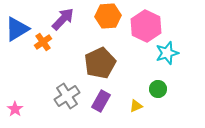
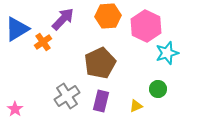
purple rectangle: rotated 15 degrees counterclockwise
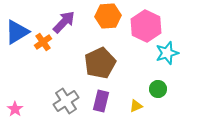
purple arrow: moved 1 px right, 3 px down
blue triangle: moved 3 px down
gray cross: moved 1 px left, 5 px down
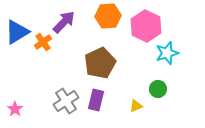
purple rectangle: moved 5 px left, 1 px up
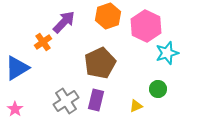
orange hexagon: rotated 15 degrees counterclockwise
blue triangle: moved 36 px down
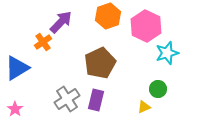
purple arrow: moved 3 px left
gray cross: moved 1 px right, 2 px up
yellow triangle: moved 8 px right, 1 px down
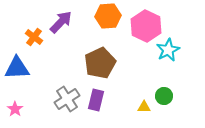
orange hexagon: rotated 15 degrees clockwise
orange cross: moved 9 px left, 5 px up; rotated 18 degrees counterclockwise
cyan star: moved 1 px right, 3 px up; rotated 10 degrees counterclockwise
blue triangle: rotated 28 degrees clockwise
green circle: moved 6 px right, 7 px down
yellow triangle: rotated 24 degrees clockwise
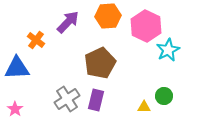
purple arrow: moved 7 px right
orange cross: moved 2 px right, 3 px down
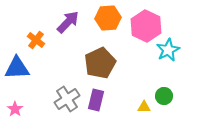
orange hexagon: moved 2 px down
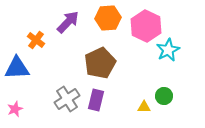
pink star: rotated 14 degrees clockwise
